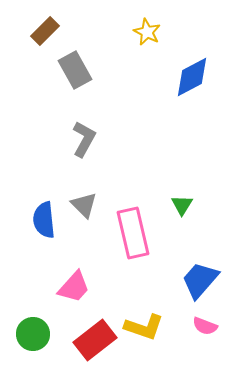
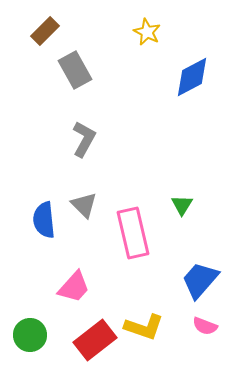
green circle: moved 3 px left, 1 px down
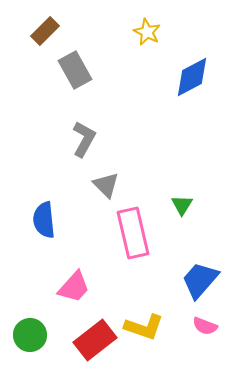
gray triangle: moved 22 px right, 20 px up
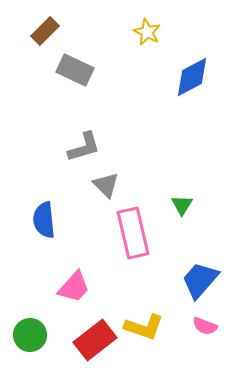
gray rectangle: rotated 36 degrees counterclockwise
gray L-shape: moved 8 px down; rotated 45 degrees clockwise
